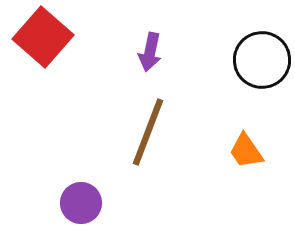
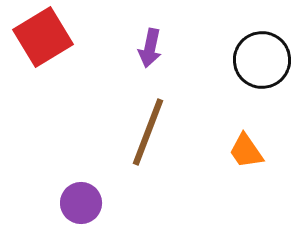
red square: rotated 18 degrees clockwise
purple arrow: moved 4 px up
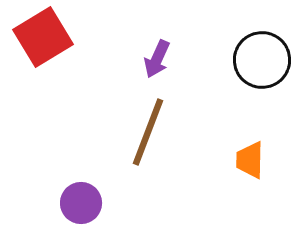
purple arrow: moved 7 px right, 11 px down; rotated 12 degrees clockwise
orange trapezoid: moved 4 px right, 9 px down; rotated 36 degrees clockwise
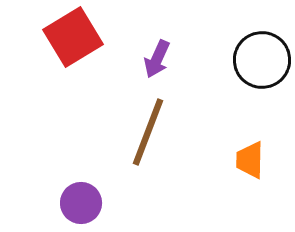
red square: moved 30 px right
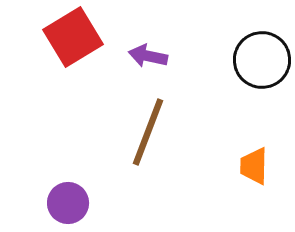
purple arrow: moved 9 px left, 3 px up; rotated 78 degrees clockwise
orange trapezoid: moved 4 px right, 6 px down
purple circle: moved 13 px left
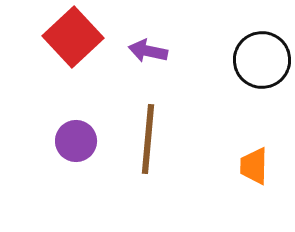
red square: rotated 12 degrees counterclockwise
purple arrow: moved 5 px up
brown line: moved 7 px down; rotated 16 degrees counterclockwise
purple circle: moved 8 px right, 62 px up
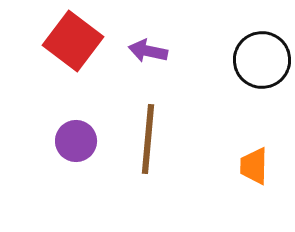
red square: moved 4 px down; rotated 10 degrees counterclockwise
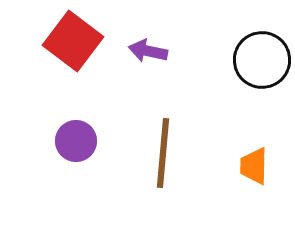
brown line: moved 15 px right, 14 px down
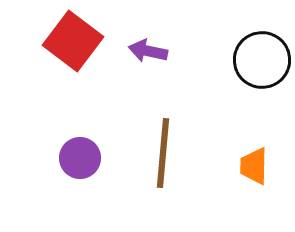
purple circle: moved 4 px right, 17 px down
